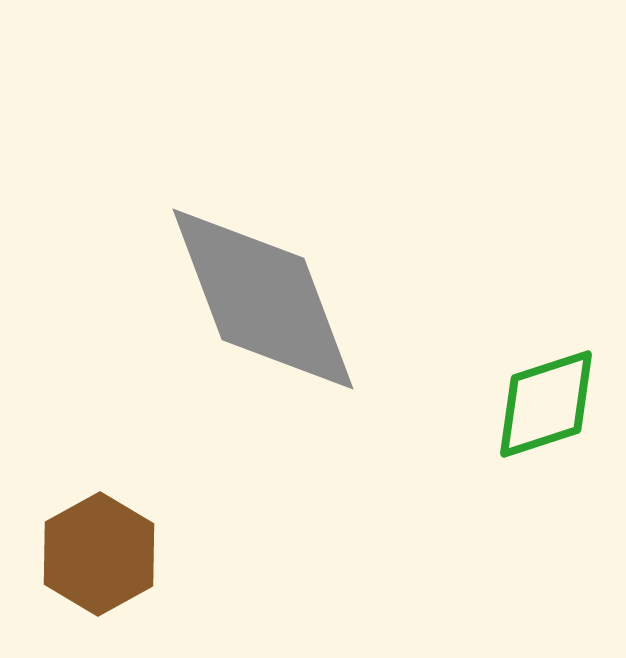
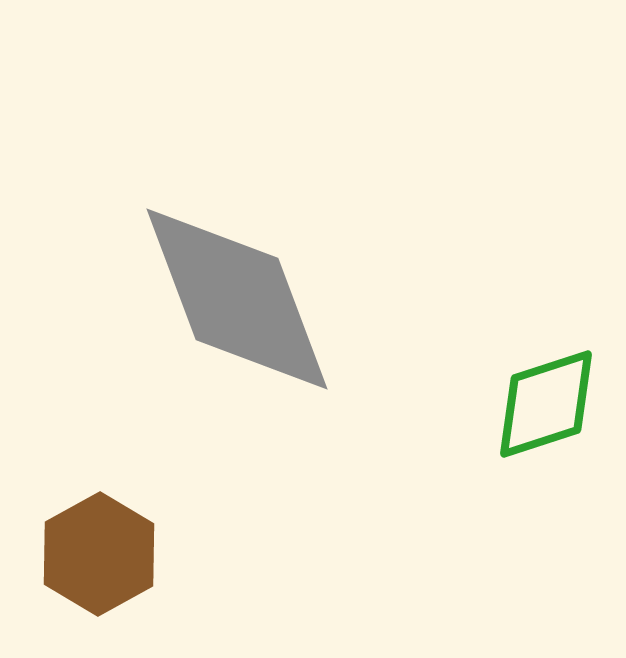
gray diamond: moved 26 px left
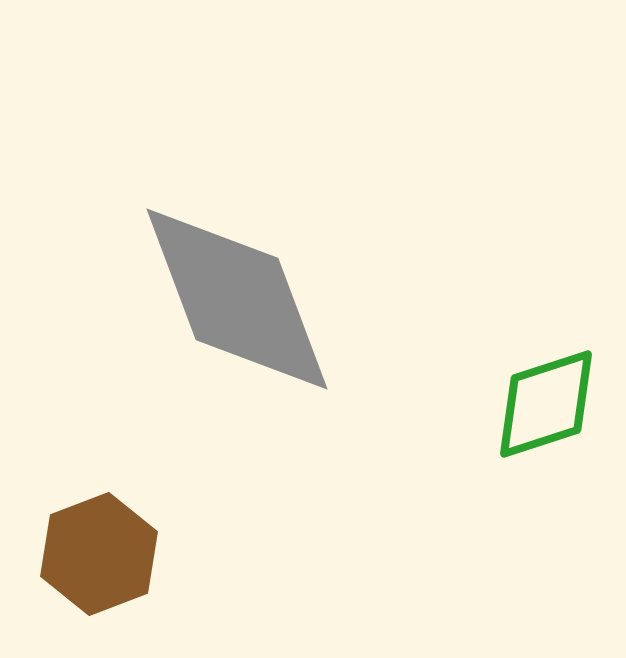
brown hexagon: rotated 8 degrees clockwise
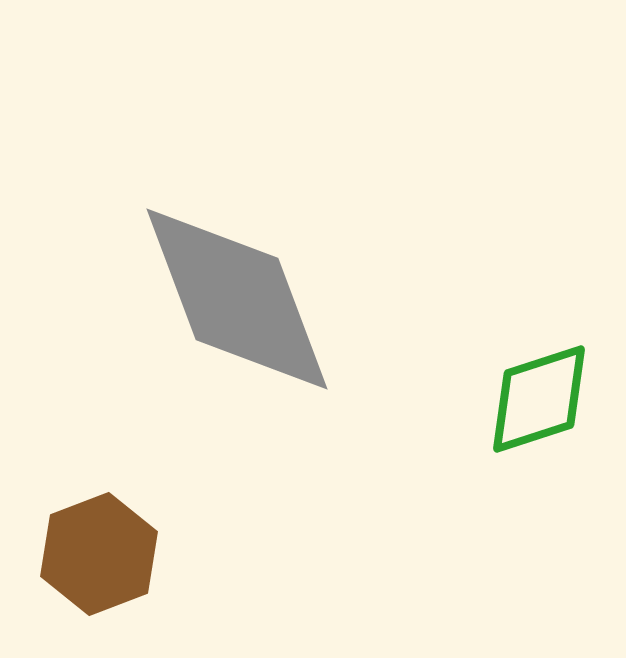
green diamond: moved 7 px left, 5 px up
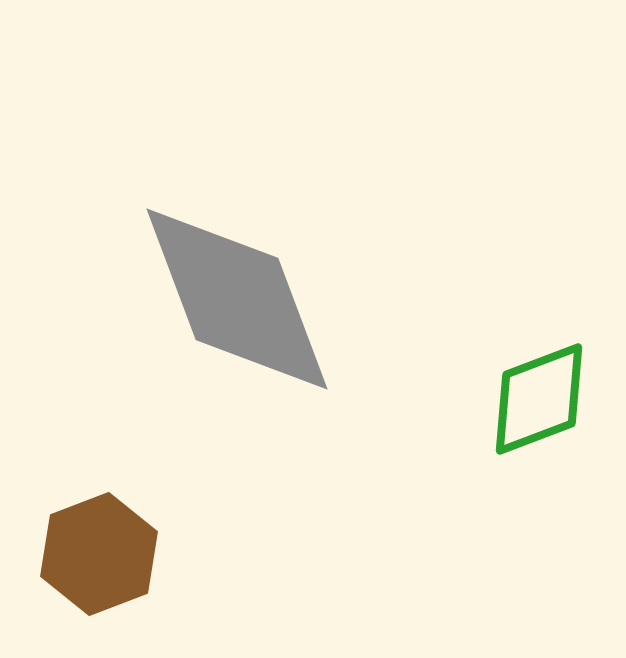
green diamond: rotated 3 degrees counterclockwise
